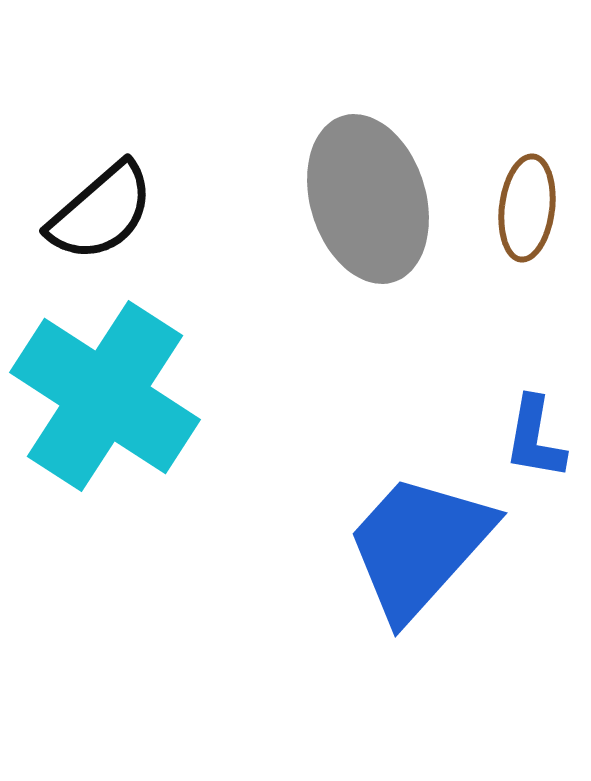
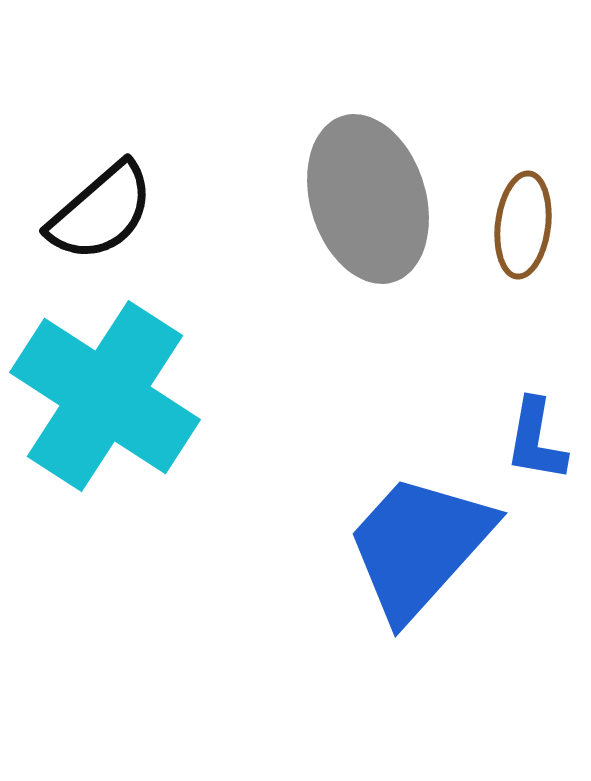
brown ellipse: moved 4 px left, 17 px down
blue L-shape: moved 1 px right, 2 px down
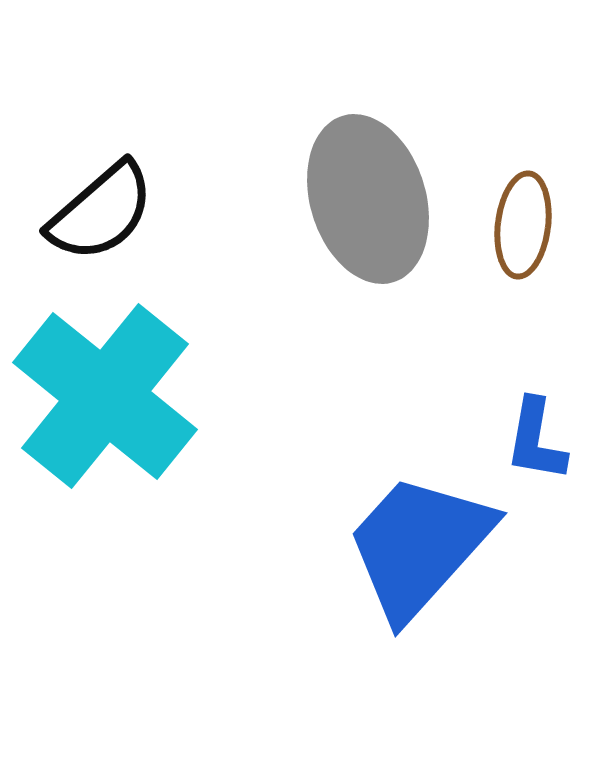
cyan cross: rotated 6 degrees clockwise
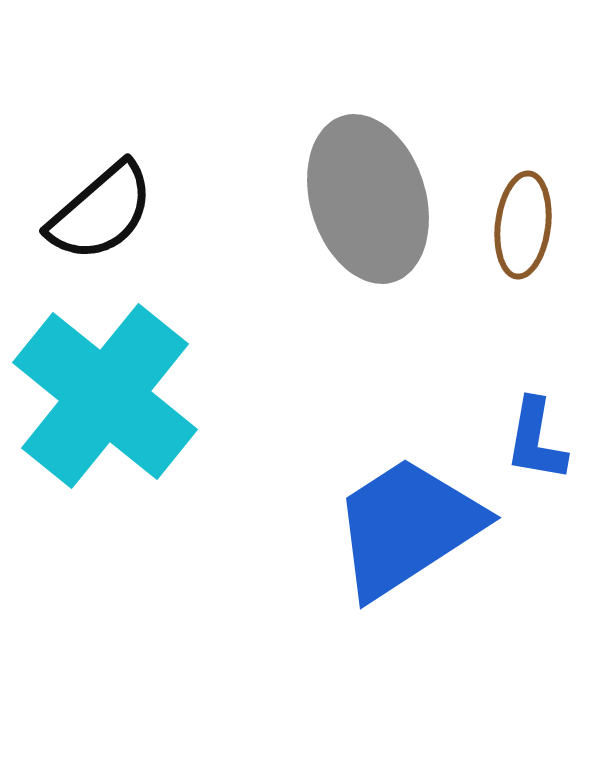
blue trapezoid: moved 12 px left, 19 px up; rotated 15 degrees clockwise
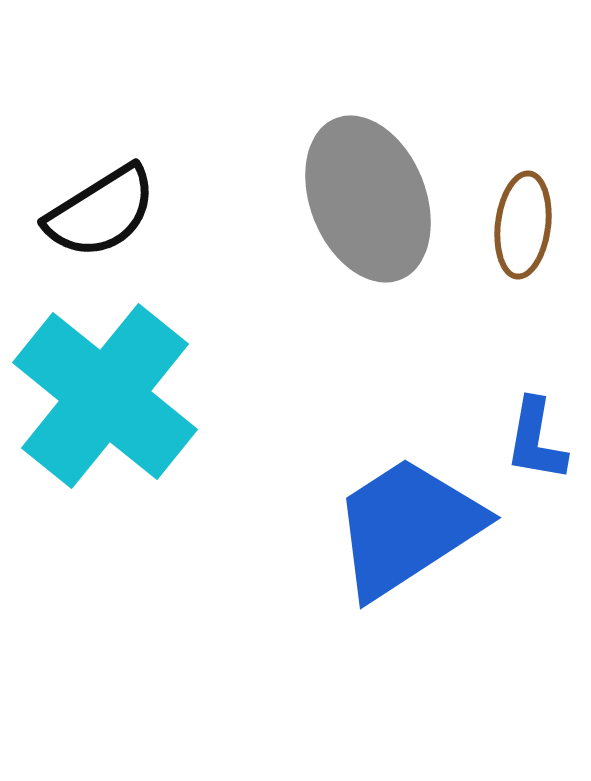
gray ellipse: rotated 5 degrees counterclockwise
black semicircle: rotated 9 degrees clockwise
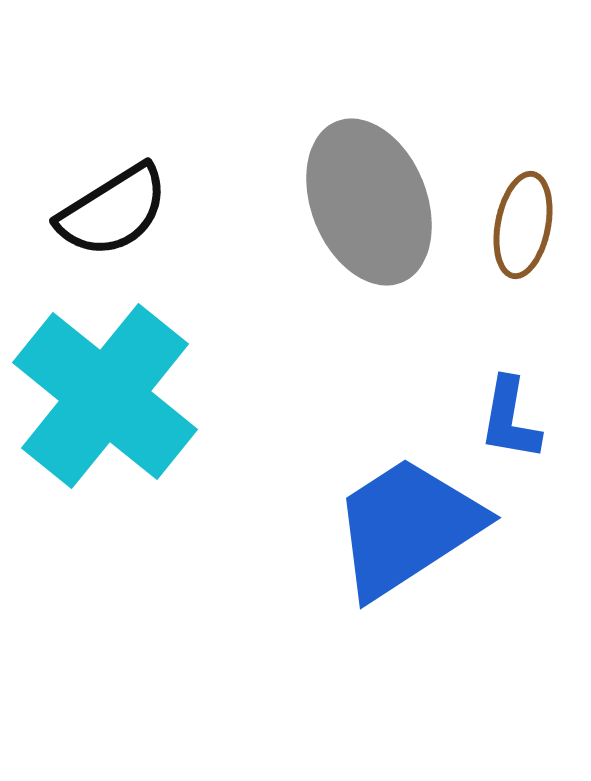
gray ellipse: moved 1 px right, 3 px down
black semicircle: moved 12 px right, 1 px up
brown ellipse: rotated 4 degrees clockwise
blue L-shape: moved 26 px left, 21 px up
